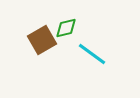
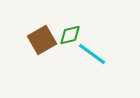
green diamond: moved 4 px right, 7 px down
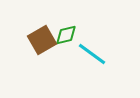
green diamond: moved 4 px left
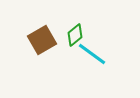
green diamond: moved 9 px right; rotated 25 degrees counterclockwise
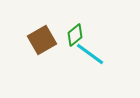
cyan line: moved 2 px left
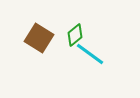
brown square: moved 3 px left, 2 px up; rotated 28 degrees counterclockwise
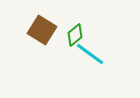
brown square: moved 3 px right, 8 px up
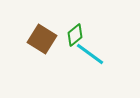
brown square: moved 9 px down
